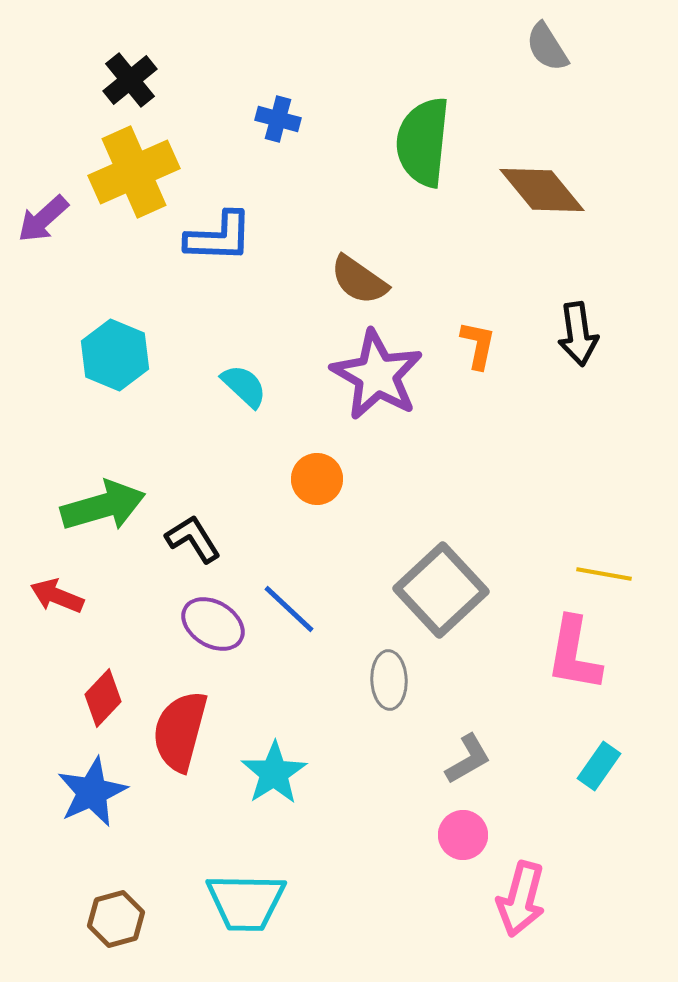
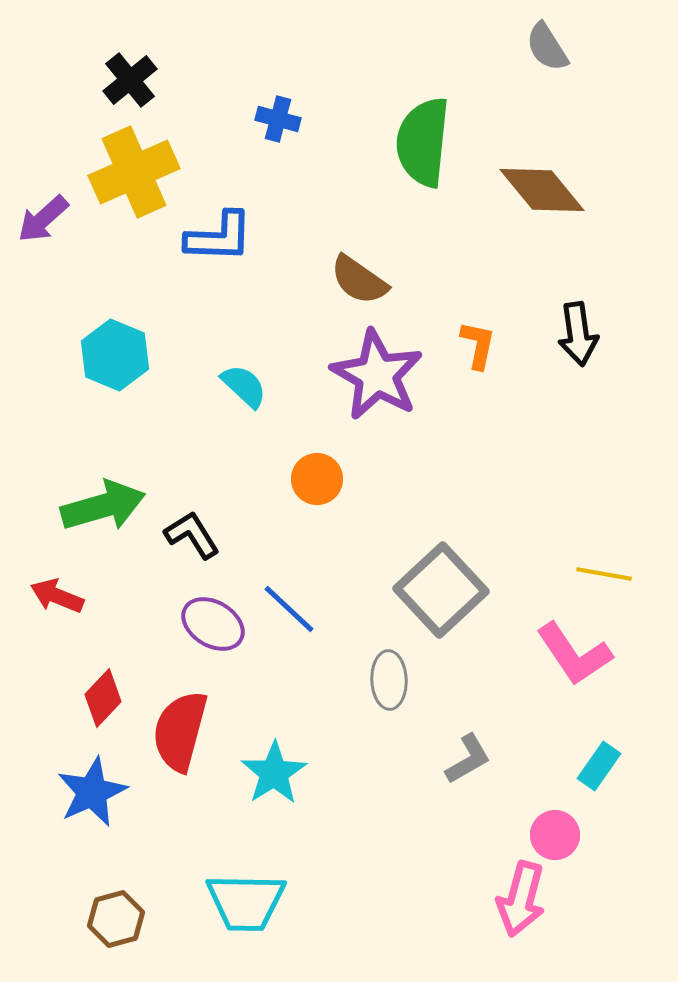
black L-shape: moved 1 px left, 4 px up
pink L-shape: rotated 44 degrees counterclockwise
pink circle: moved 92 px right
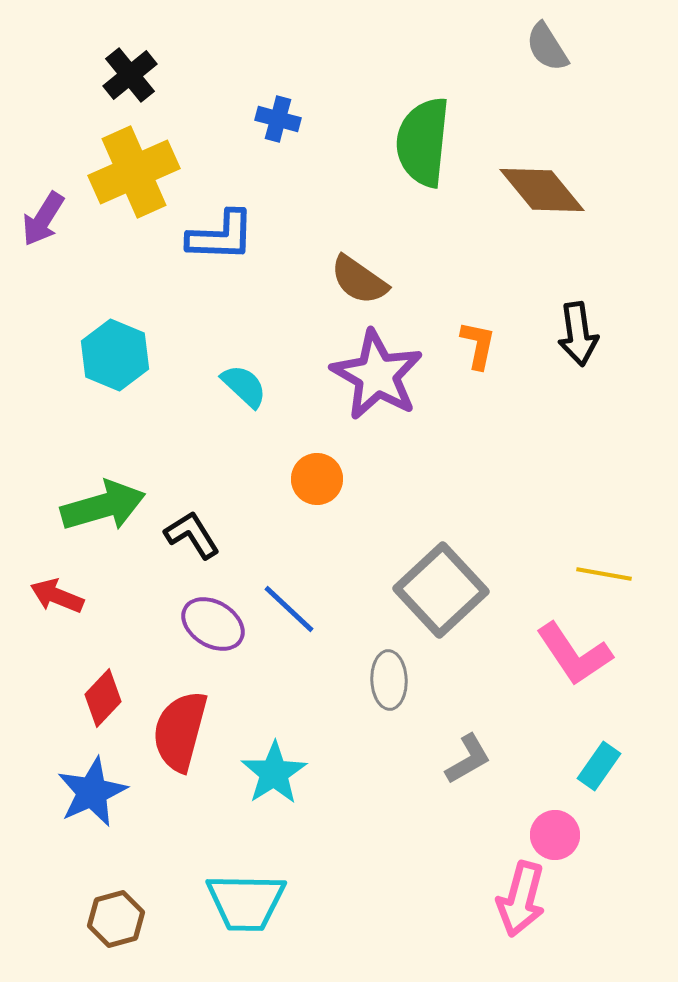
black cross: moved 5 px up
purple arrow: rotated 16 degrees counterclockwise
blue L-shape: moved 2 px right, 1 px up
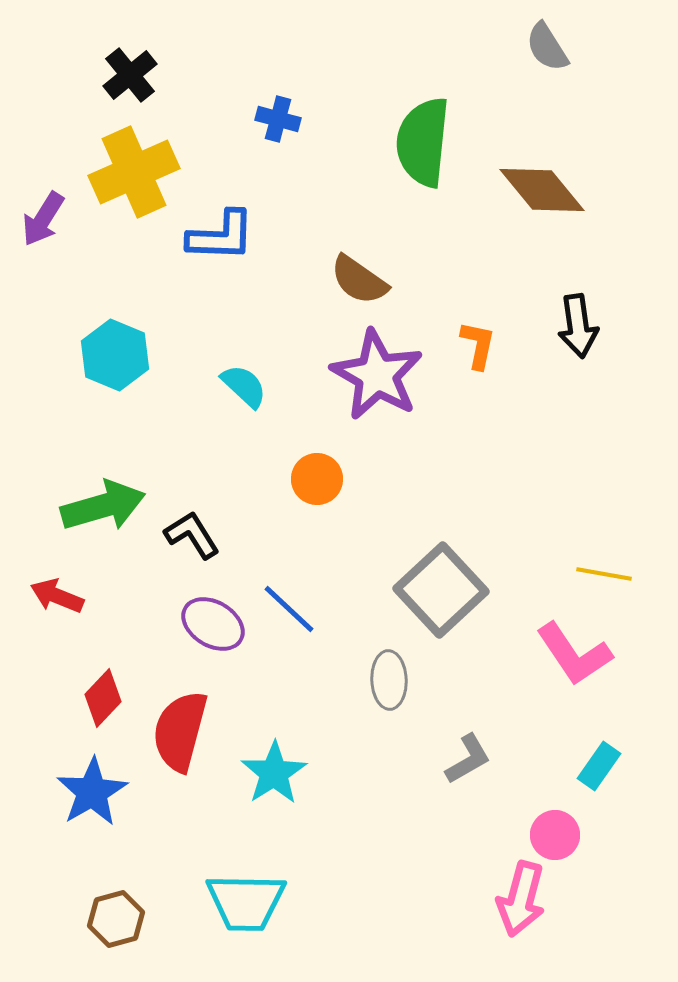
black arrow: moved 8 px up
blue star: rotated 6 degrees counterclockwise
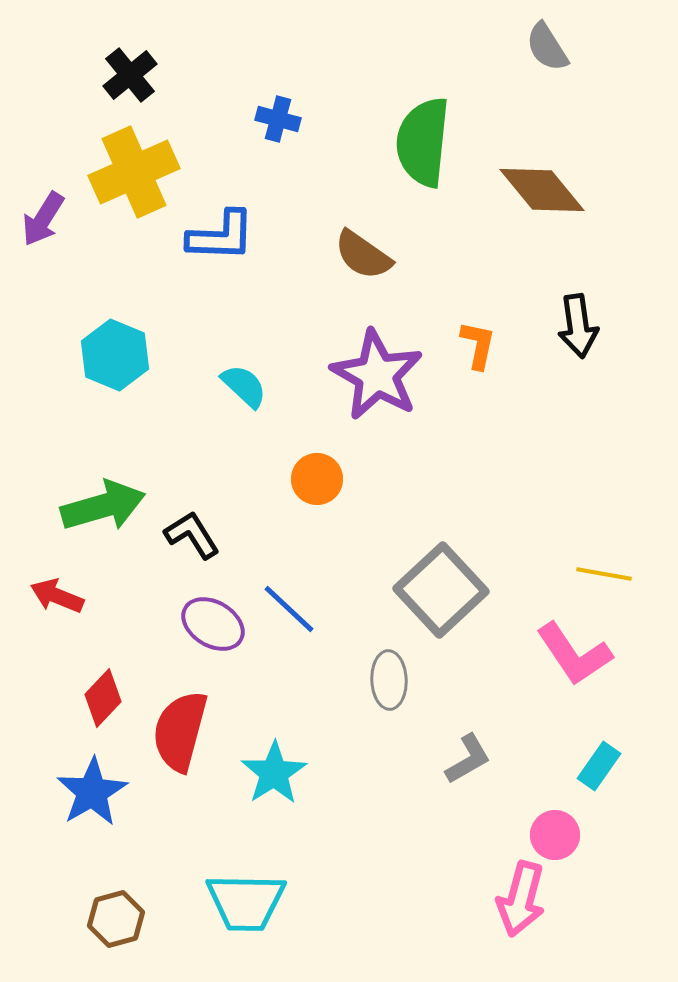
brown semicircle: moved 4 px right, 25 px up
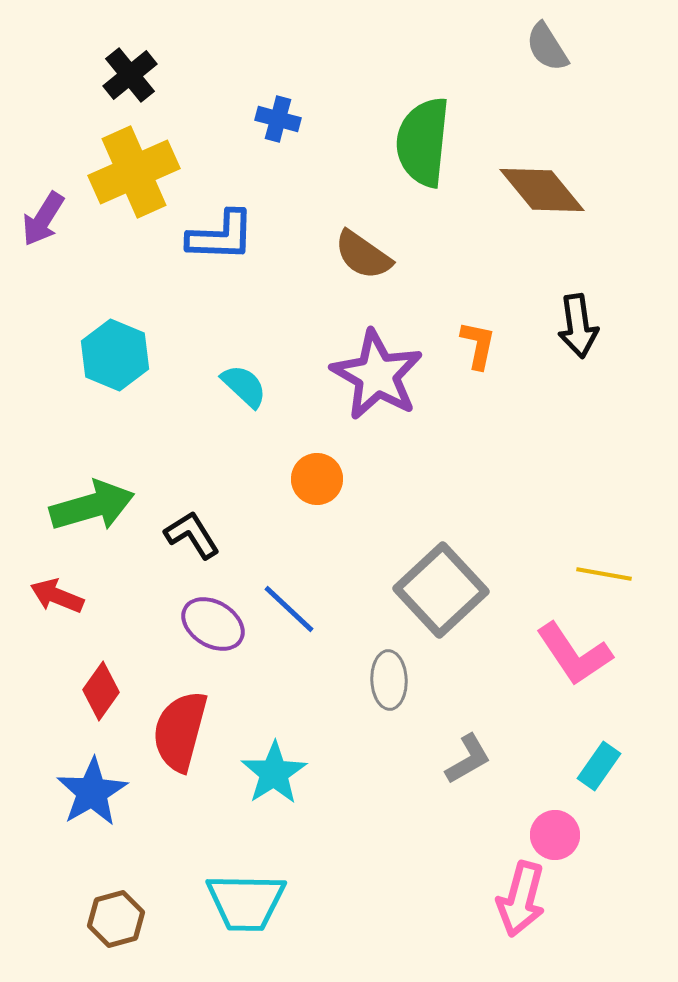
green arrow: moved 11 px left
red diamond: moved 2 px left, 7 px up; rotated 8 degrees counterclockwise
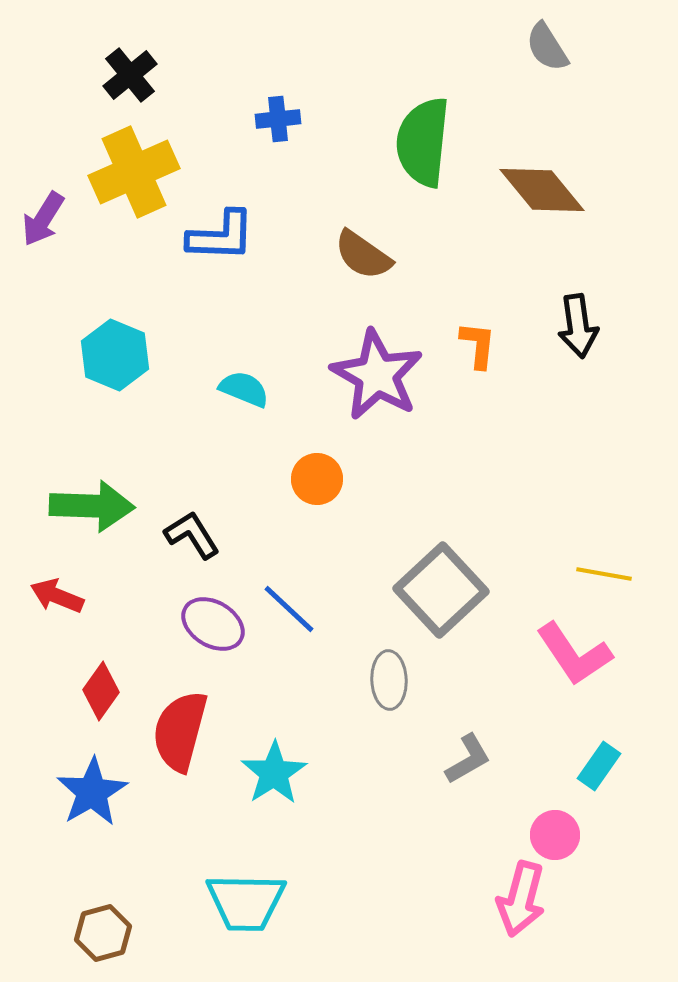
blue cross: rotated 21 degrees counterclockwise
orange L-shape: rotated 6 degrees counterclockwise
cyan semicircle: moved 3 px down; rotated 21 degrees counterclockwise
green arrow: rotated 18 degrees clockwise
brown hexagon: moved 13 px left, 14 px down
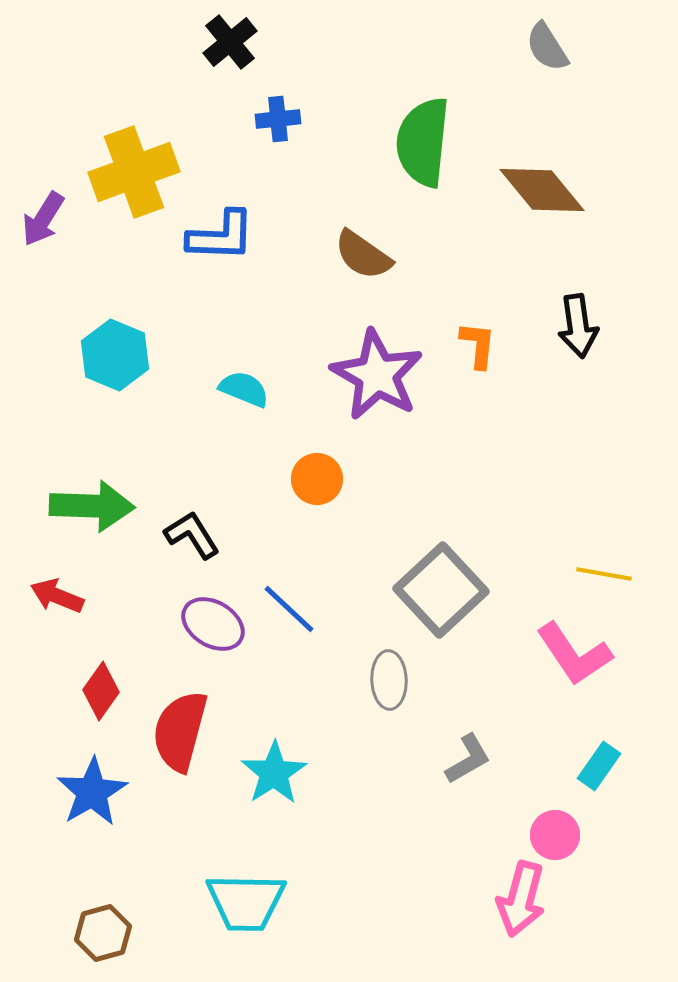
black cross: moved 100 px right, 33 px up
yellow cross: rotated 4 degrees clockwise
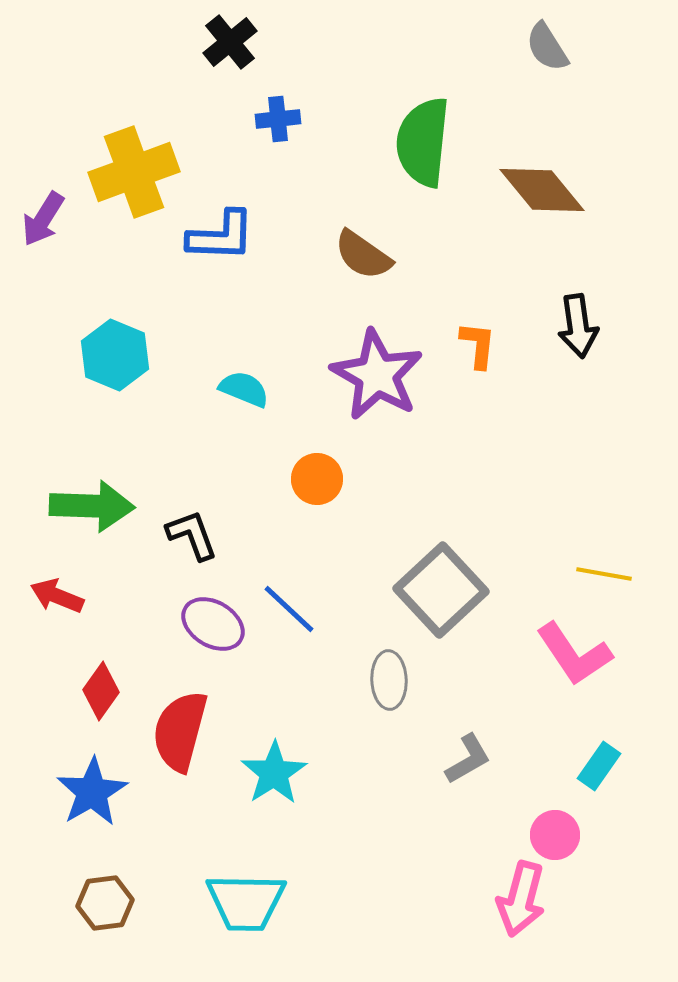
black L-shape: rotated 12 degrees clockwise
brown hexagon: moved 2 px right, 30 px up; rotated 8 degrees clockwise
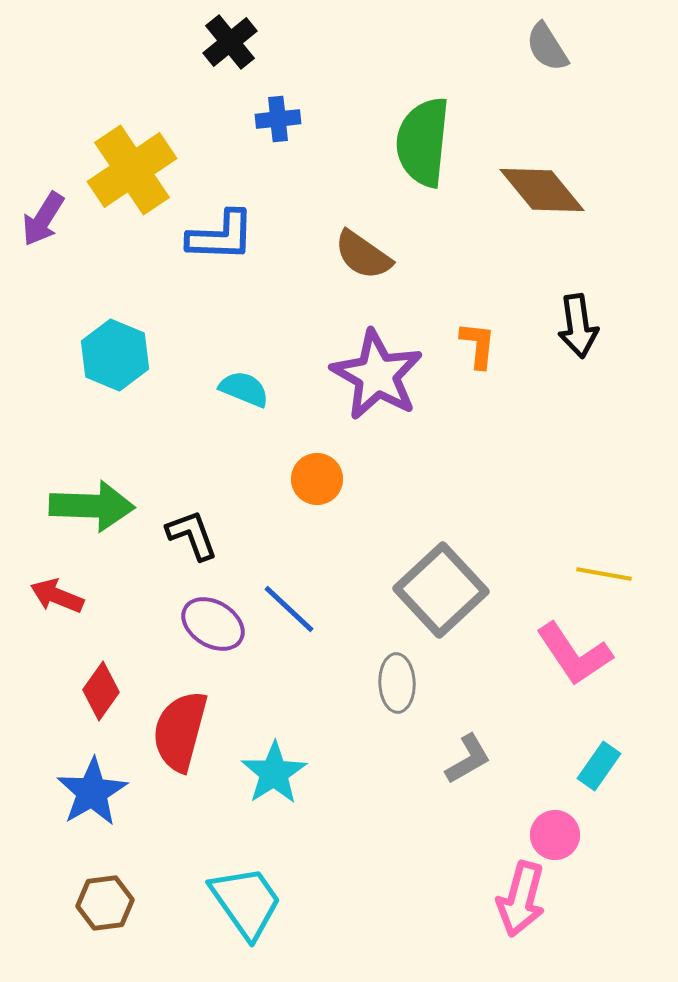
yellow cross: moved 2 px left, 2 px up; rotated 14 degrees counterclockwise
gray ellipse: moved 8 px right, 3 px down
cyan trapezoid: rotated 126 degrees counterclockwise
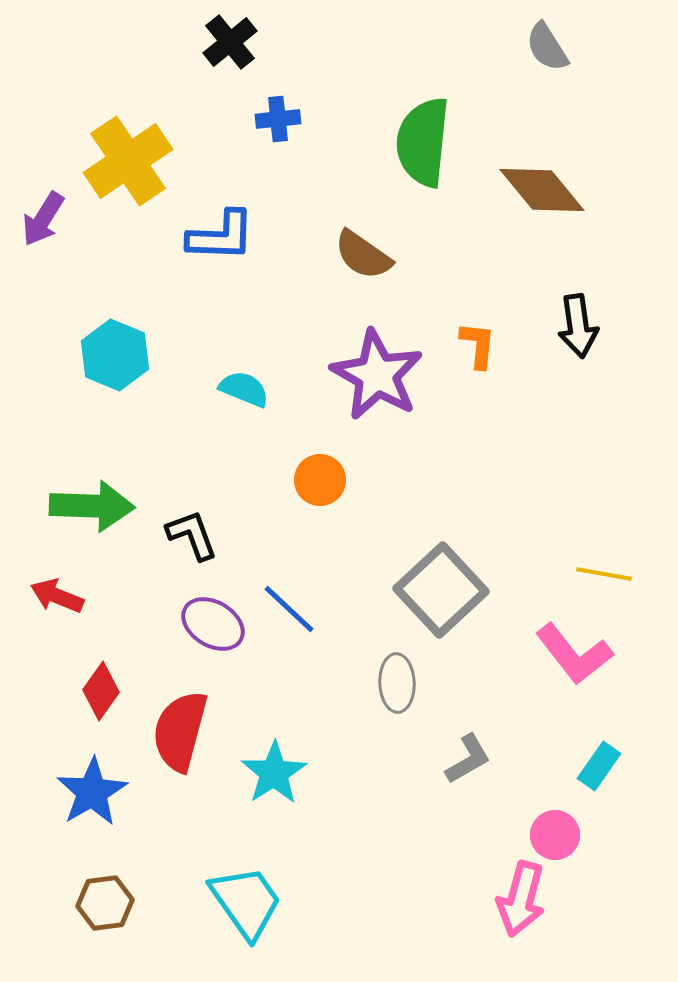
yellow cross: moved 4 px left, 9 px up
orange circle: moved 3 px right, 1 px down
pink L-shape: rotated 4 degrees counterclockwise
